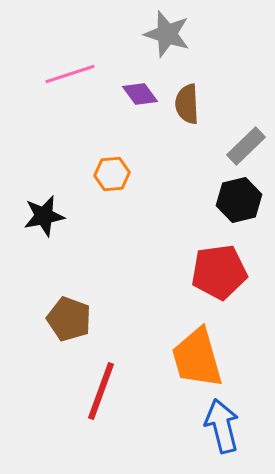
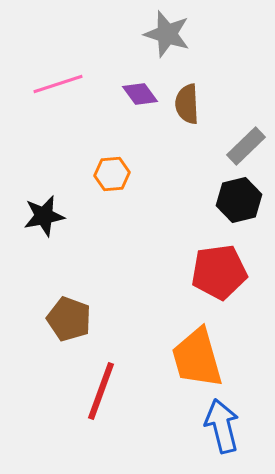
pink line: moved 12 px left, 10 px down
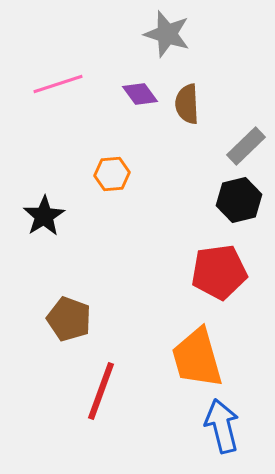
black star: rotated 21 degrees counterclockwise
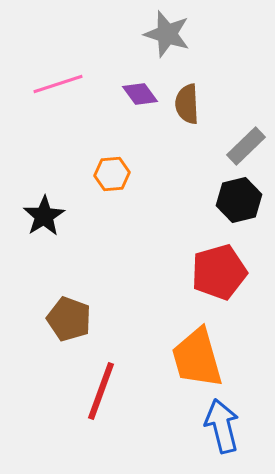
red pentagon: rotated 8 degrees counterclockwise
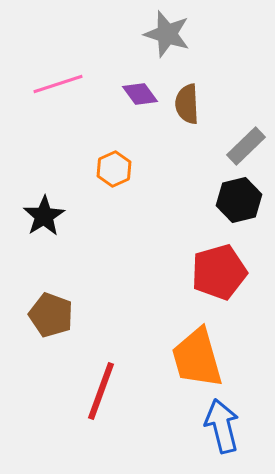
orange hexagon: moved 2 px right, 5 px up; rotated 20 degrees counterclockwise
brown pentagon: moved 18 px left, 4 px up
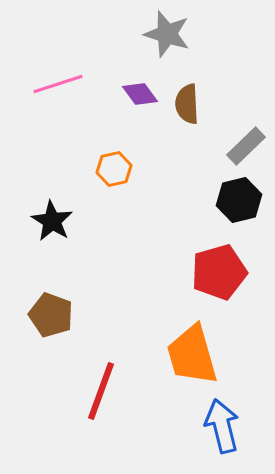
orange hexagon: rotated 12 degrees clockwise
black star: moved 8 px right, 5 px down; rotated 9 degrees counterclockwise
orange trapezoid: moved 5 px left, 3 px up
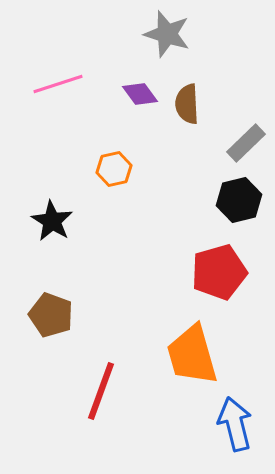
gray rectangle: moved 3 px up
blue arrow: moved 13 px right, 2 px up
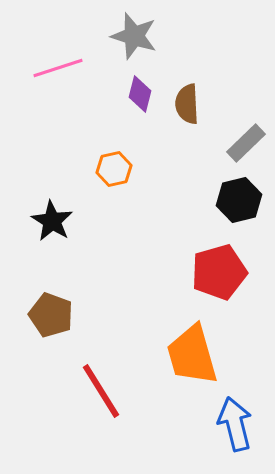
gray star: moved 33 px left, 2 px down
pink line: moved 16 px up
purple diamond: rotated 51 degrees clockwise
red line: rotated 52 degrees counterclockwise
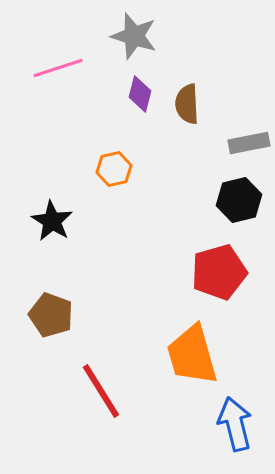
gray rectangle: moved 3 px right; rotated 33 degrees clockwise
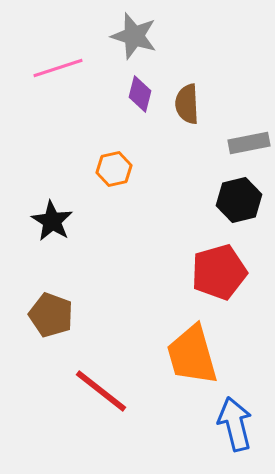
red line: rotated 20 degrees counterclockwise
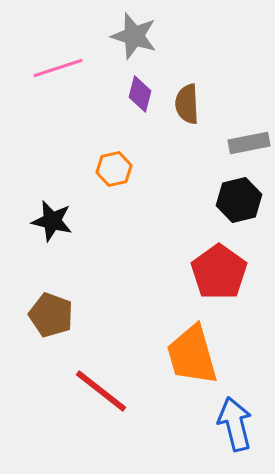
black star: rotated 18 degrees counterclockwise
red pentagon: rotated 20 degrees counterclockwise
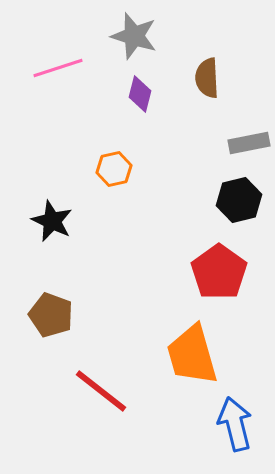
brown semicircle: moved 20 px right, 26 px up
black star: rotated 12 degrees clockwise
